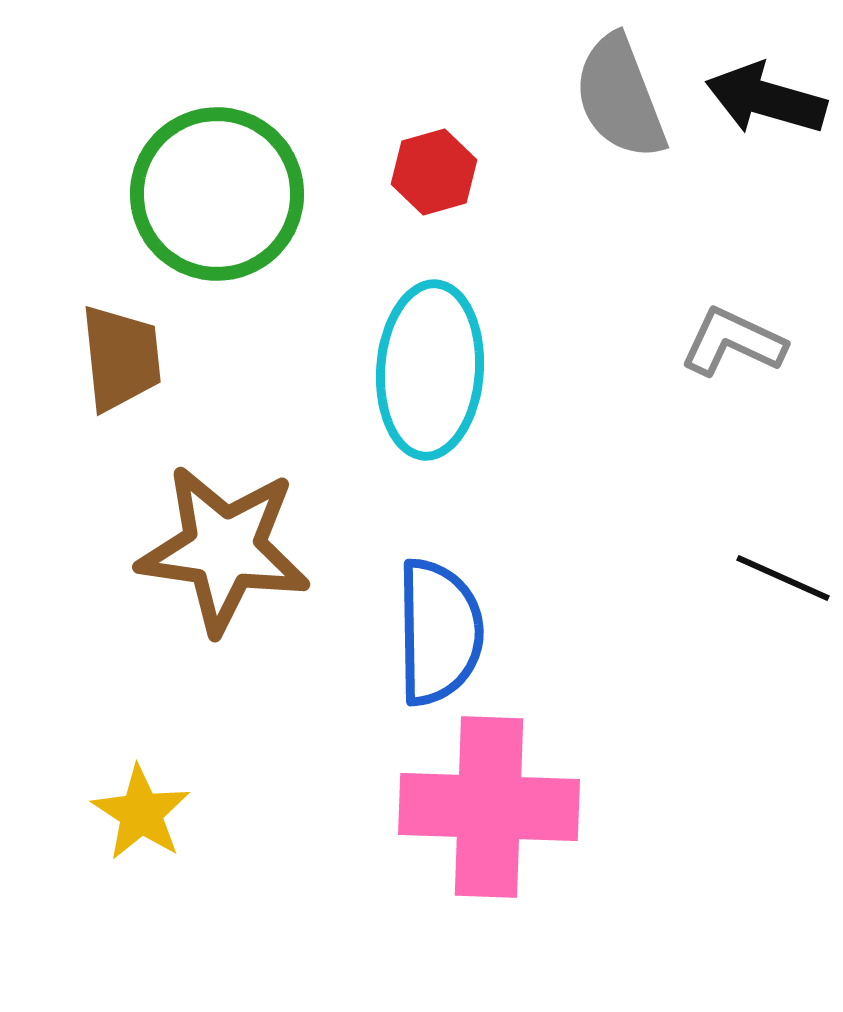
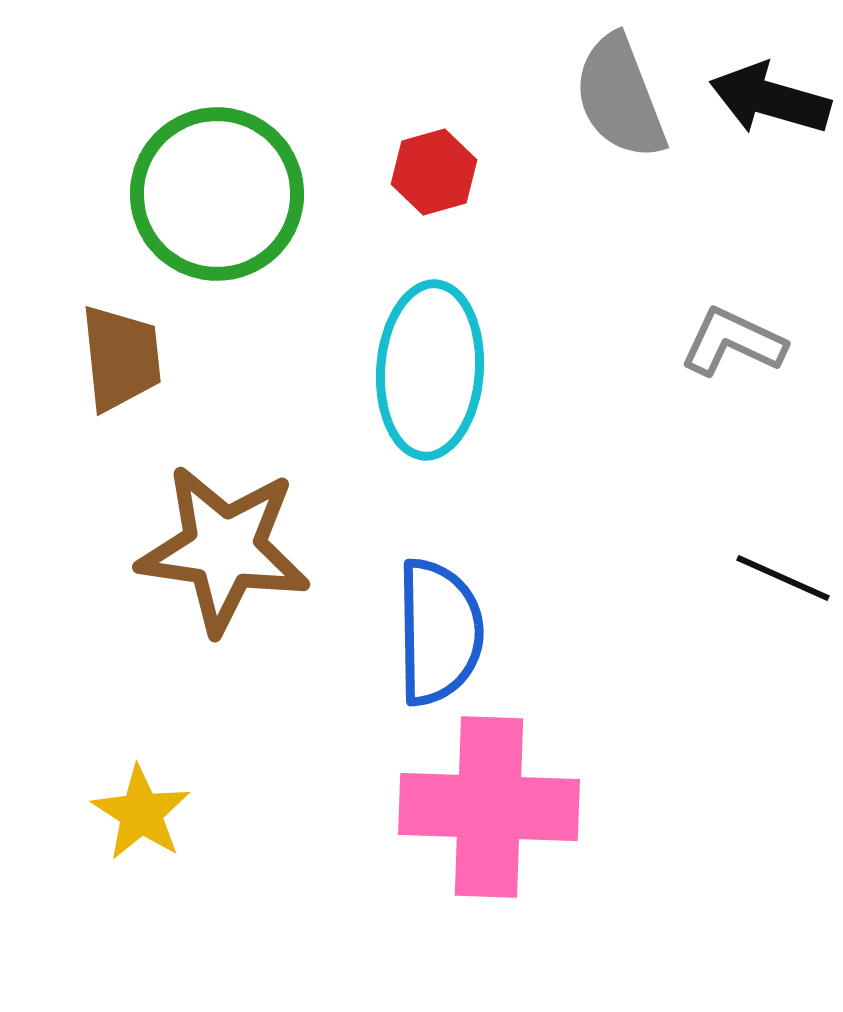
black arrow: moved 4 px right
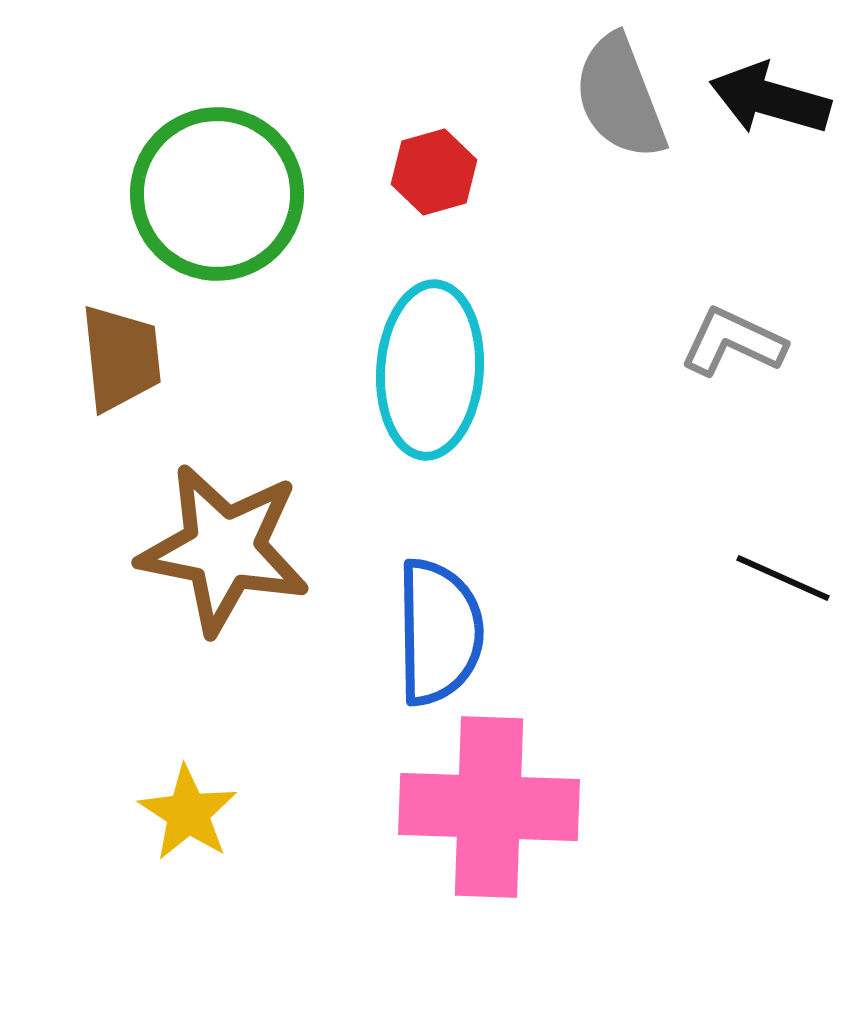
brown star: rotated 3 degrees clockwise
yellow star: moved 47 px right
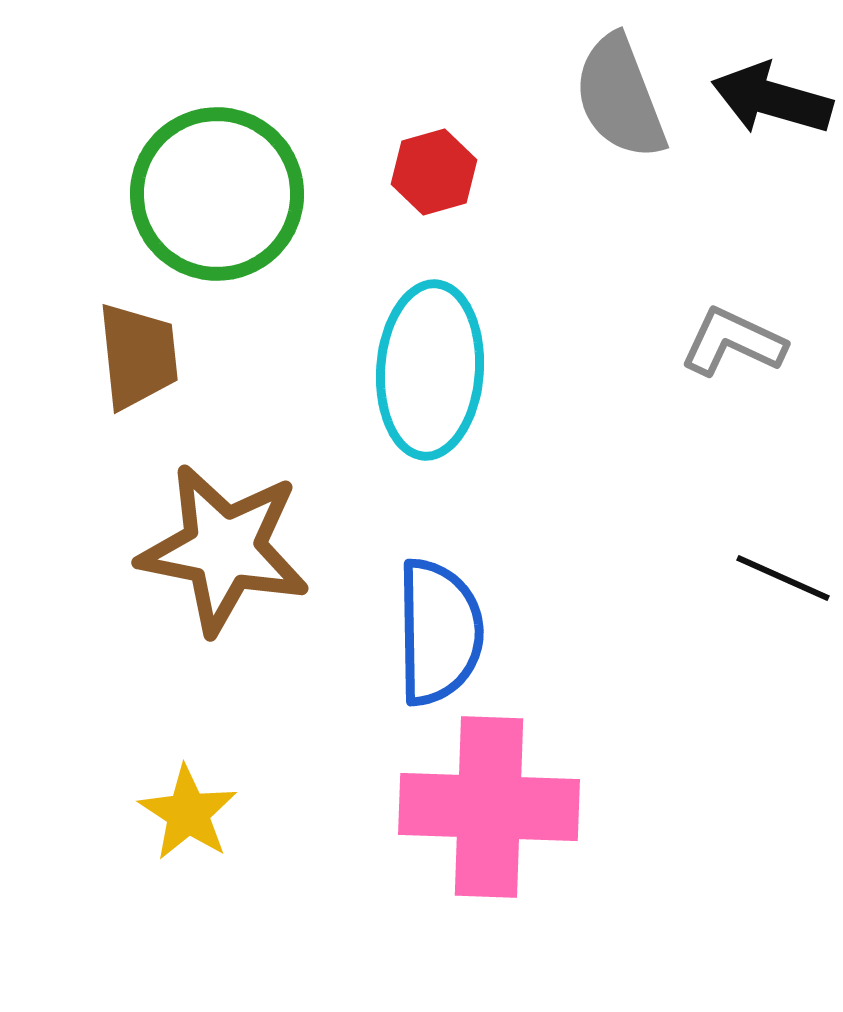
black arrow: moved 2 px right
brown trapezoid: moved 17 px right, 2 px up
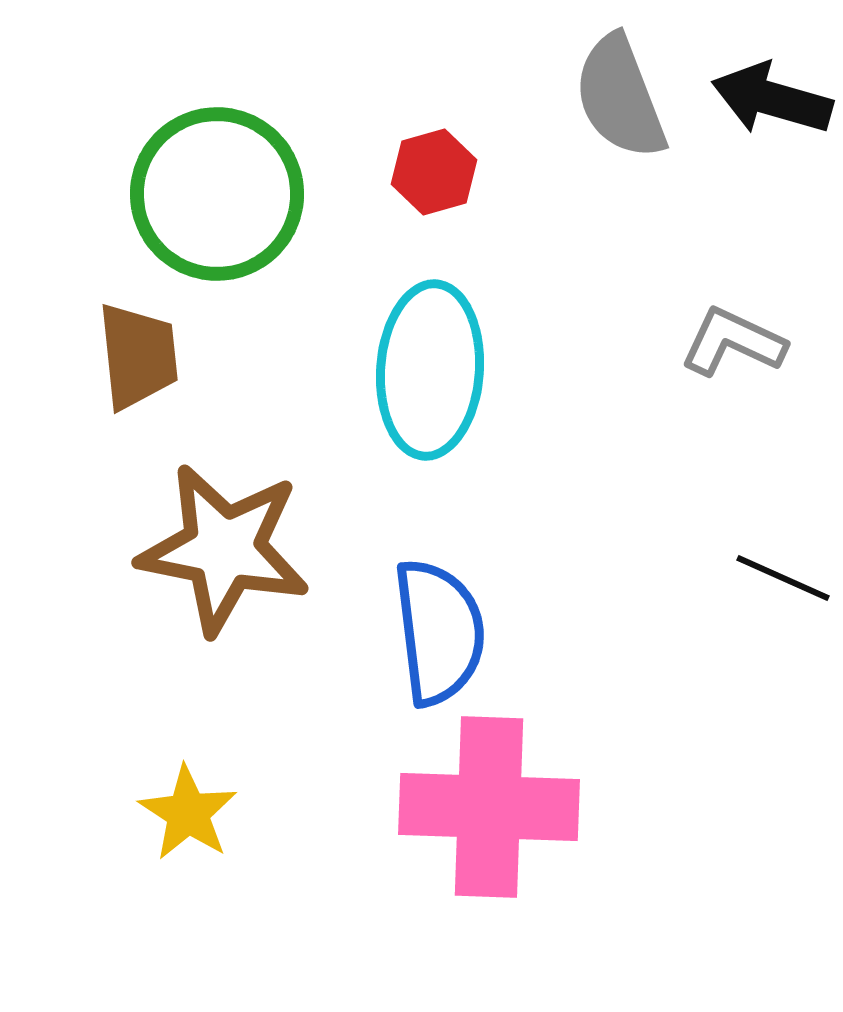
blue semicircle: rotated 6 degrees counterclockwise
